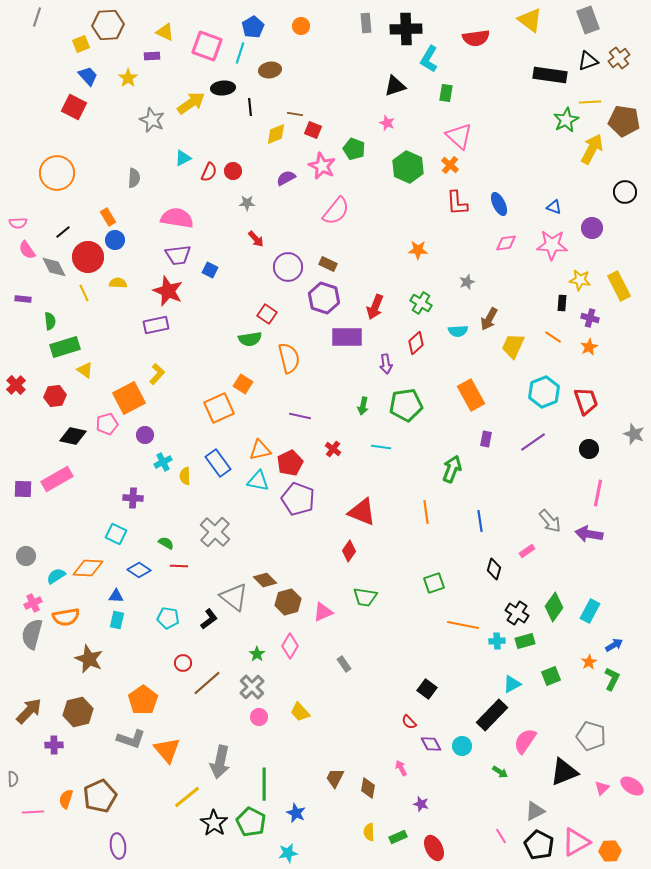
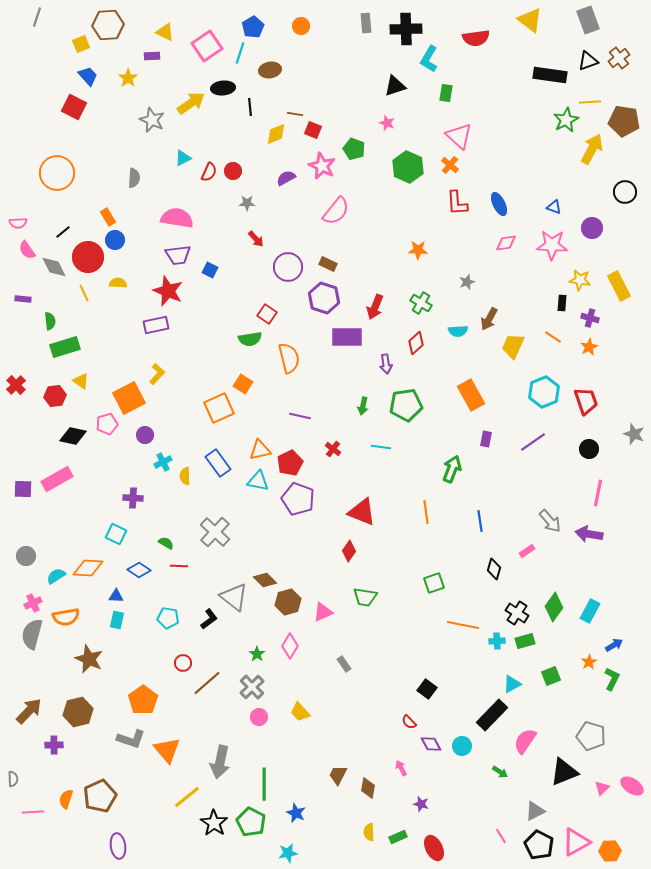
pink square at (207, 46): rotated 36 degrees clockwise
yellow triangle at (85, 370): moved 4 px left, 11 px down
brown trapezoid at (335, 778): moved 3 px right, 3 px up
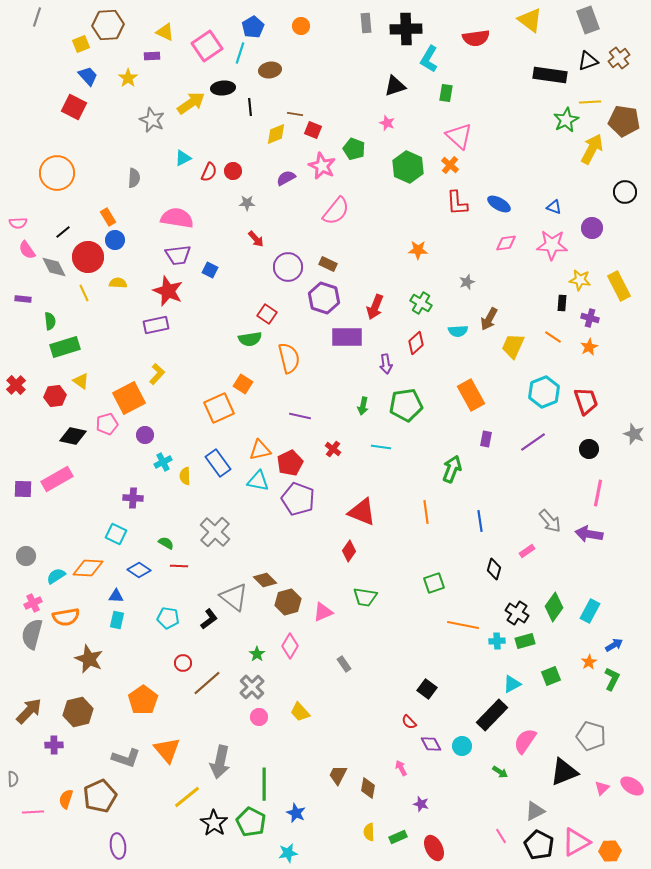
blue ellipse at (499, 204): rotated 35 degrees counterclockwise
gray L-shape at (131, 739): moved 5 px left, 19 px down
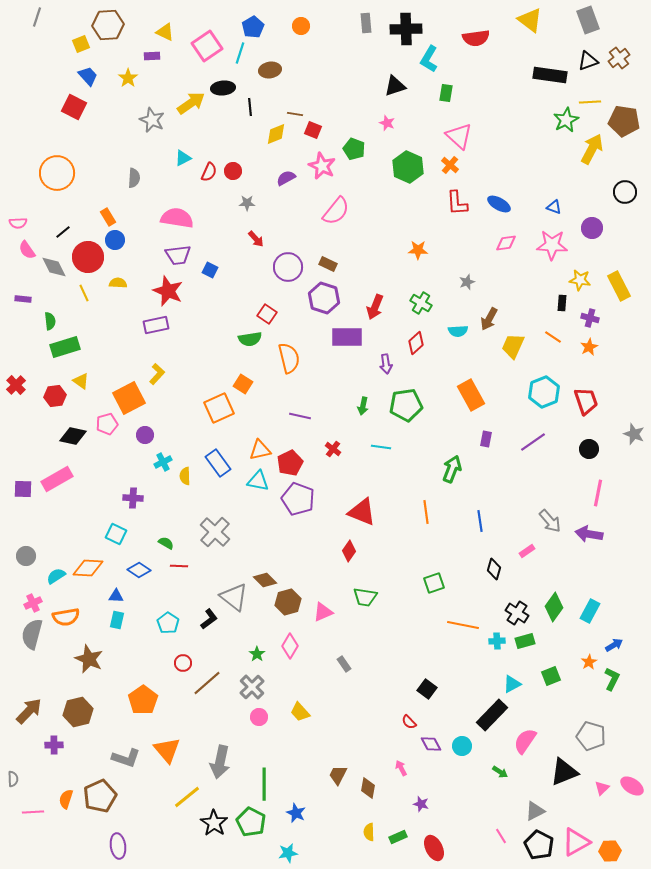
cyan pentagon at (168, 618): moved 5 px down; rotated 25 degrees clockwise
